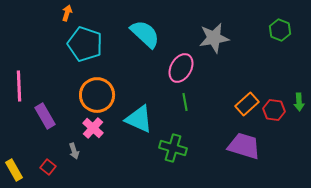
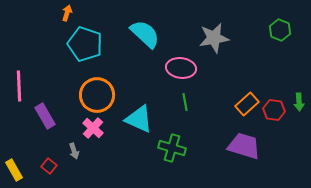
pink ellipse: rotated 68 degrees clockwise
green cross: moved 1 px left
red square: moved 1 px right, 1 px up
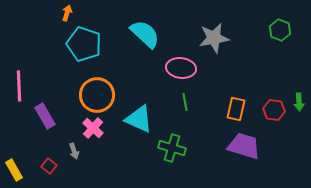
cyan pentagon: moved 1 px left
orange rectangle: moved 11 px left, 5 px down; rotated 35 degrees counterclockwise
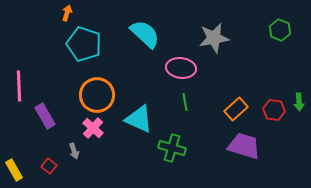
orange rectangle: rotated 35 degrees clockwise
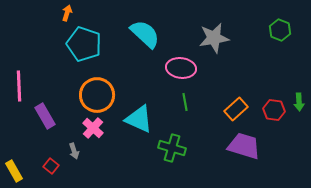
red square: moved 2 px right
yellow rectangle: moved 1 px down
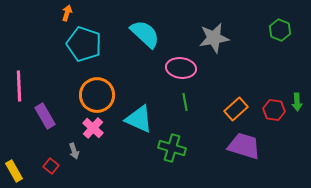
green arrow: moved 2 px left
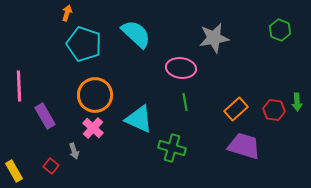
cyan semicircle: moved 9 px left
orange circle: moved 2 px left
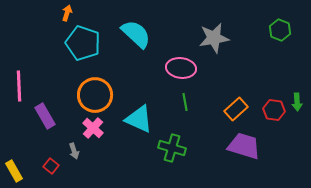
cyan pentagon: moved 1 px left, 1 px up
